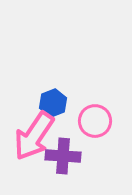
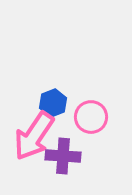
pink circle: moved 4 px left, 4 px up
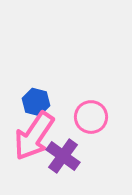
blue hexagon: moved 17 px left, 1 px up; rotated 24 degrees counterclockwise
purple cross: rotated 32 degrees clockwise
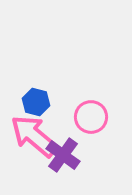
pink arrow: rotated 96 degrees clockwise
purple cross: moved 1 px up
